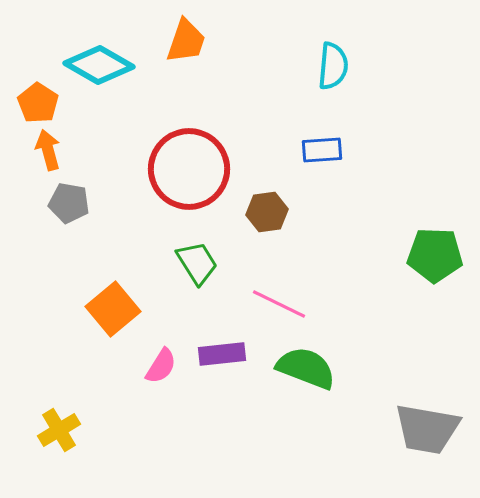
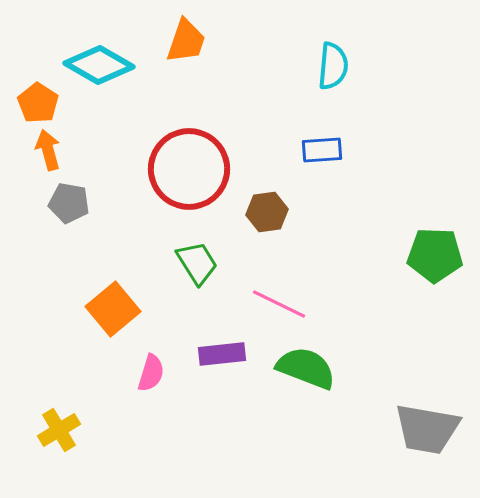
pink semicircle: moved 10 px left, 7 px down; rotated 15 degrees counterclockwise
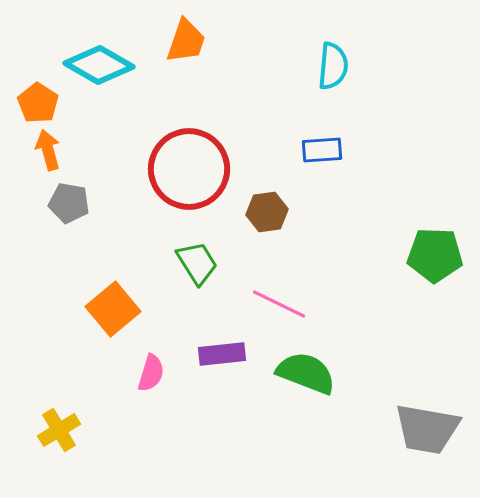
green semicircle: moved 5 px down
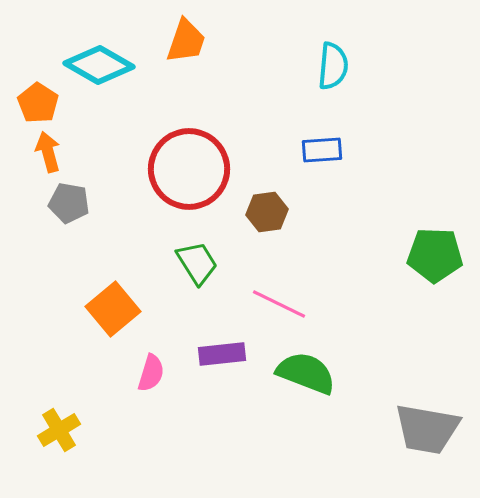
orange arrow: moved 2 px down
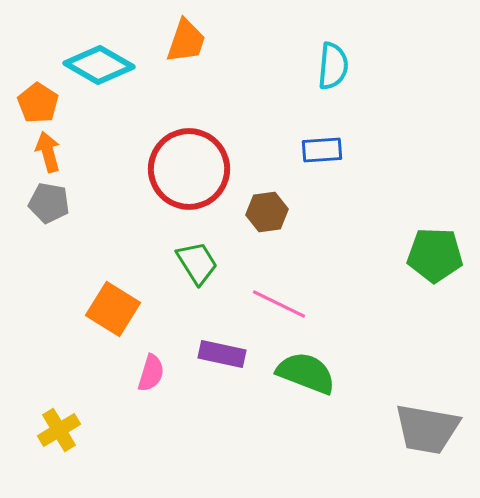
gray pentagon: moved 20 px left
orange square: rotated 18 degrees counterclockwise
purple rectangle: rotated 18 degrees clockwise
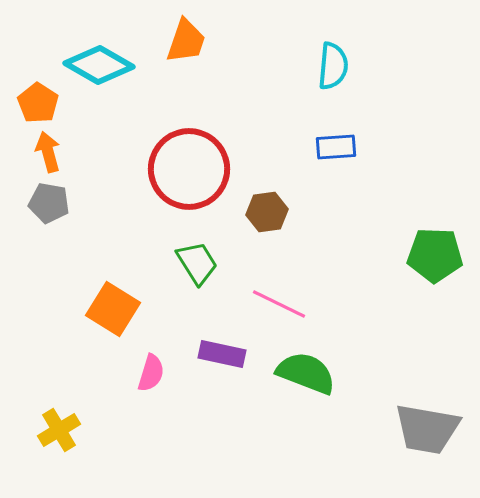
blue rectangle: moved 14 px right, 3 px up
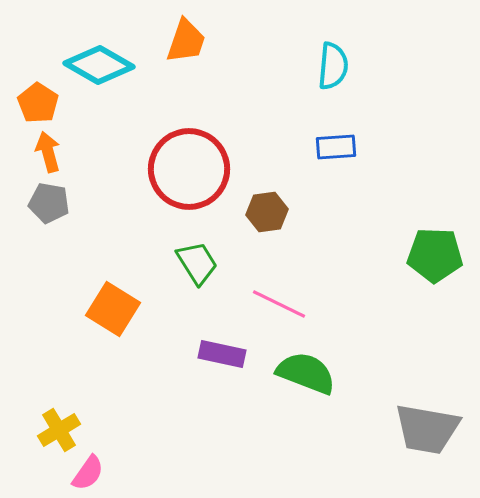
pink semicircle: moved 63 px left, 100 px down; rotated 18 degrees clockwise
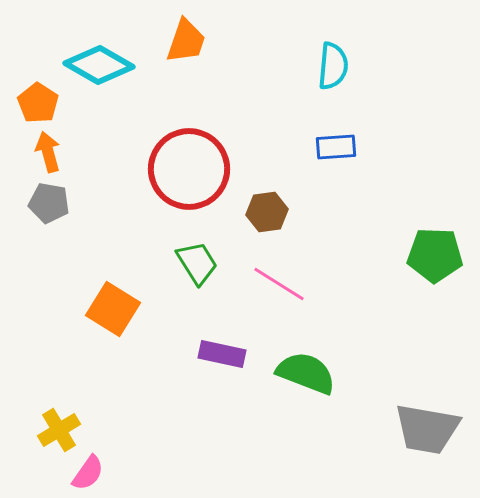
pink line: moved 20 px up; rotated 6 degrees clockwise
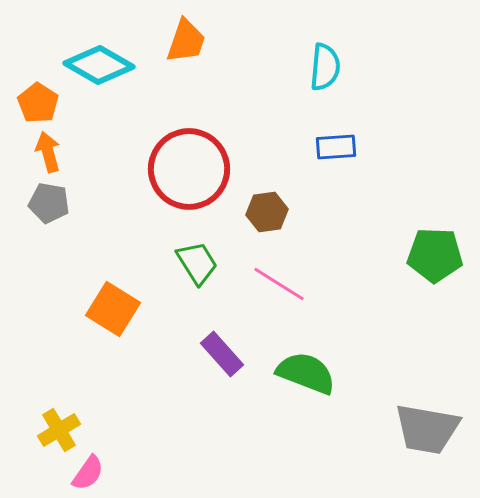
cyan semicircle: moved 8 px left, 1 px down
purple rectangle: rotated 36 degrees clockwise
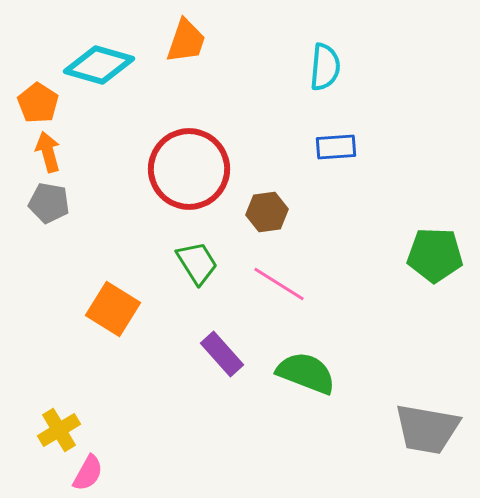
cyan diamond: rotated 14 degrees counterclockwise
pink semicircle: rotated 6 degrees counterclockwise
